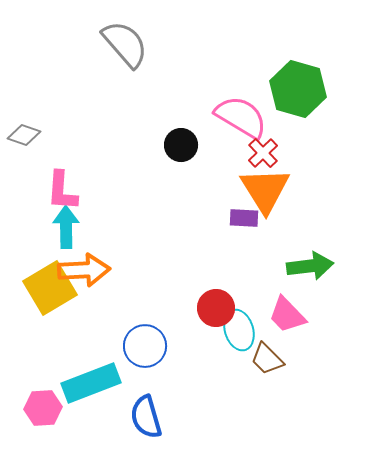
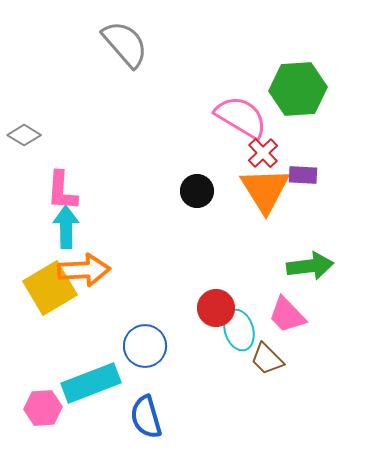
green hexagon: rotated 20 degrees counterclockwise
gray diamond: rotated 12 degrees clockwise
black circle: moved 16 px right, 46 px down
purple rectangle: moved 59 px right, 43 px up
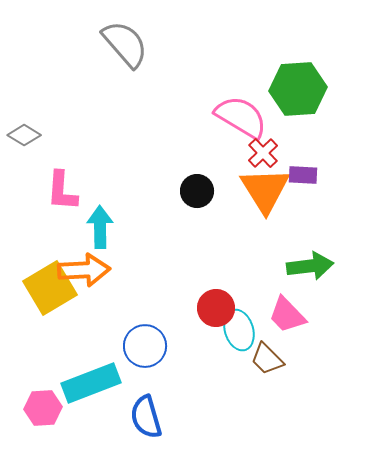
cyan arrow: moved 34 px right
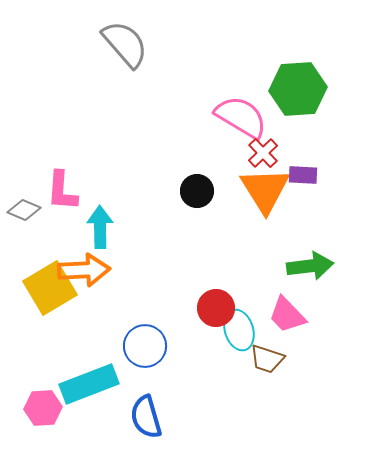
gray diamond: moved 75 px down; rotated 8 degrees counterclockwise
brown trapezoid: rotated 27 degrees counterclockwise
cyan rectangle: moved 2 px left, 1 px down
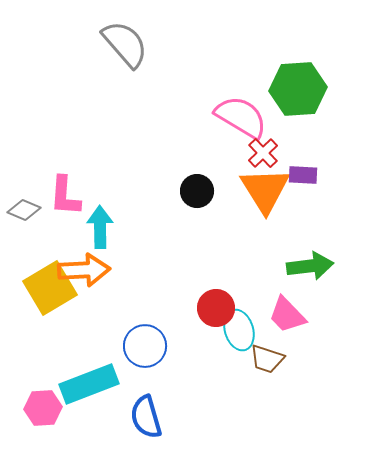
pink L-shape: moved 3 px right, 5 px down
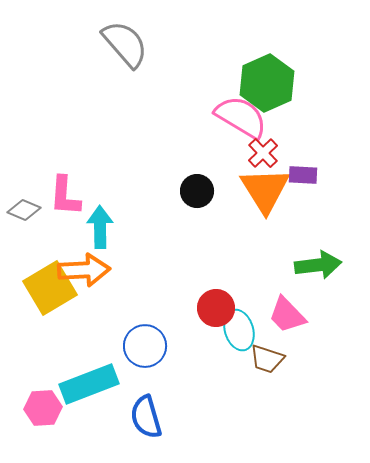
green hexagon: moved 31 px left, 6 px up; rotated 20 degrees counterclockwise
green arrow: moved 8 px right, 1 px up
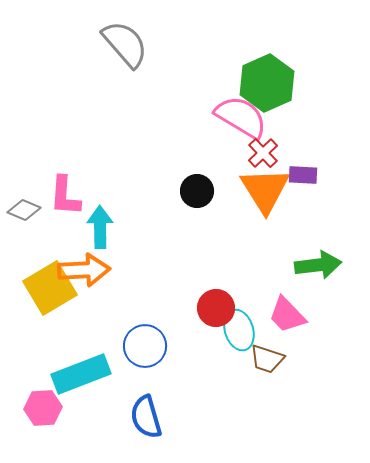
cyan rectangle: moved 8 px left, 10 px up
